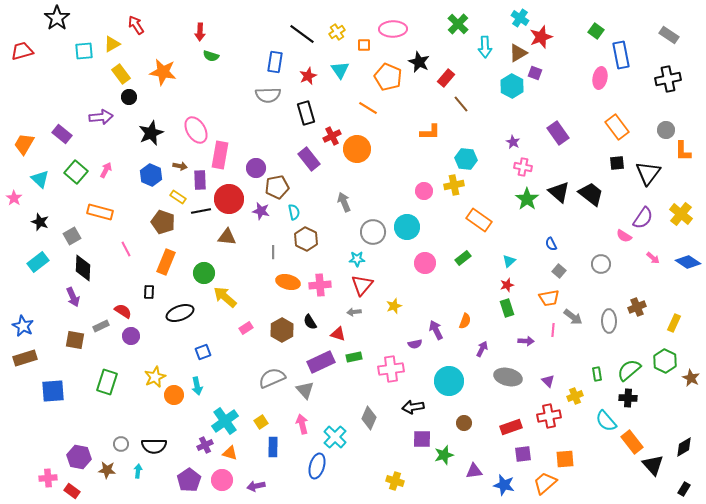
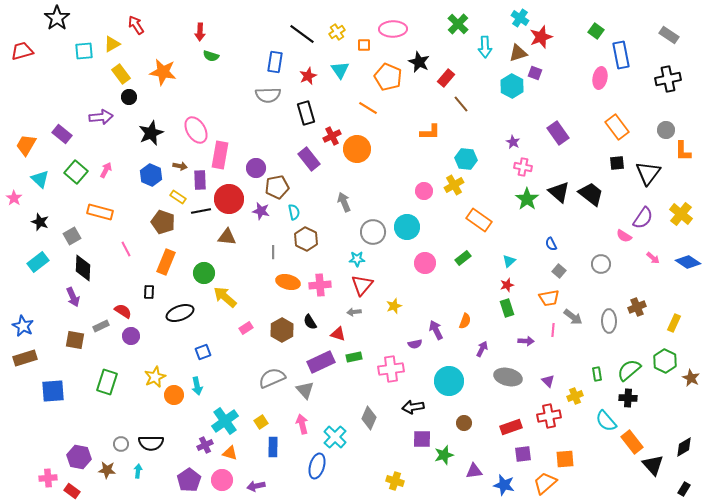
brown triangle at (518, 53): rotated 12 degrees clockwise
orange trapezoid at (24, 144): moved 2 px right, 1 px down
yellow cross at (454, 185): rotated 18 degrees counterclockwise
black semicircle at (154, 446): moved 3 px left, 3 px up
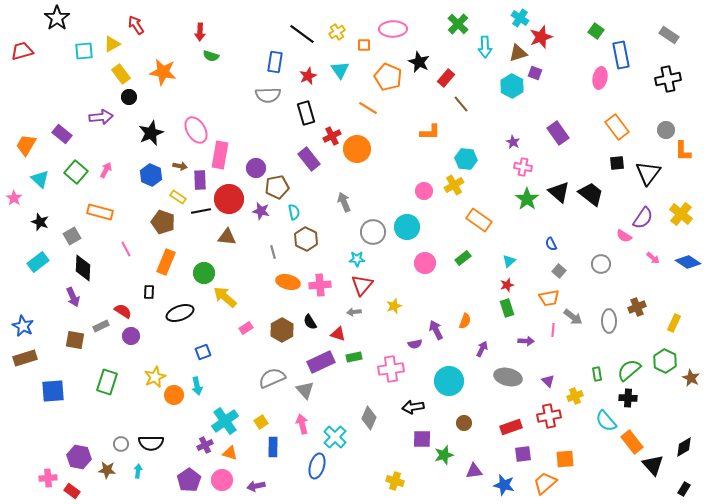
gray line at (273, 252): rotated 16 degrees counterclockwise
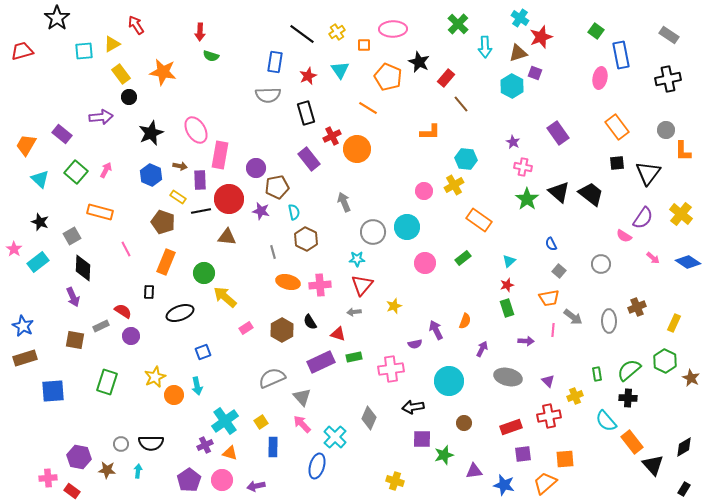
pink star at (14, 198): moved 51 px down
gray triangle at (305, 390): moved 3 px left, 7 px down
pink arrow at (302, 424): rotated 30 degrees counterclockwise
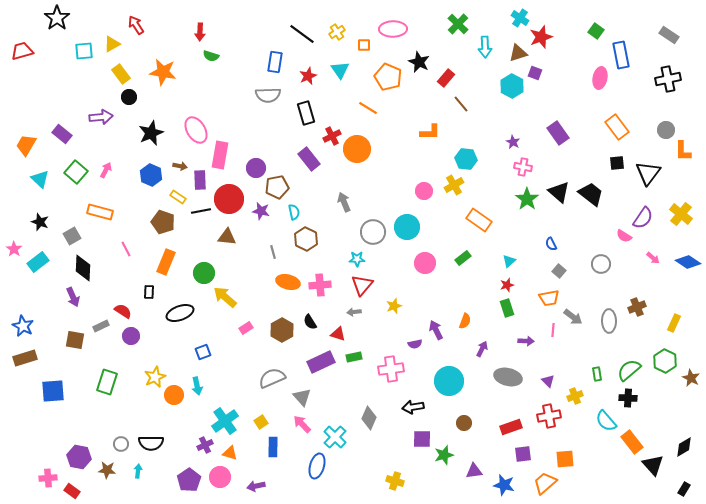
pink circle at (222, 480): moved 2 px left, 3 px up
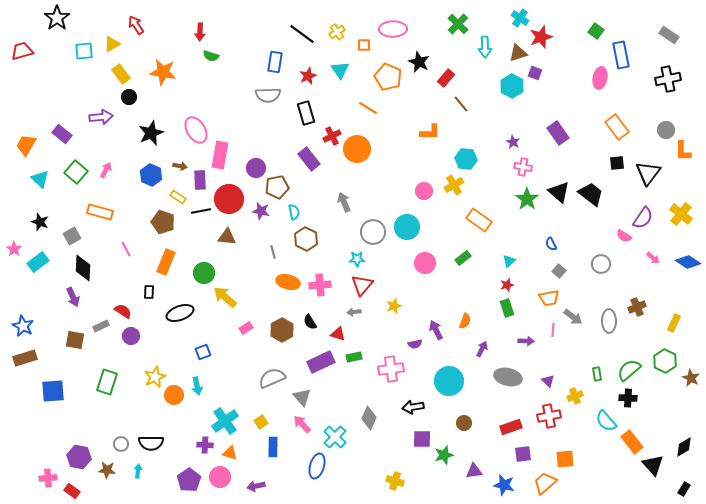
purple cross at (205, 445): rotated 28 degrees clockwise
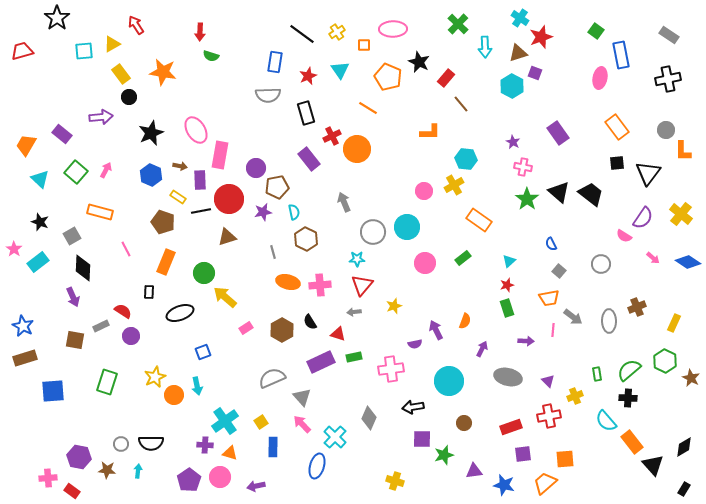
purple star at (261, 211): moved 2 px right, 1 px down; rotated 24 degrees counterclockwise
brown triangle at (227, 237): rotated 24 degrees counterclockwise
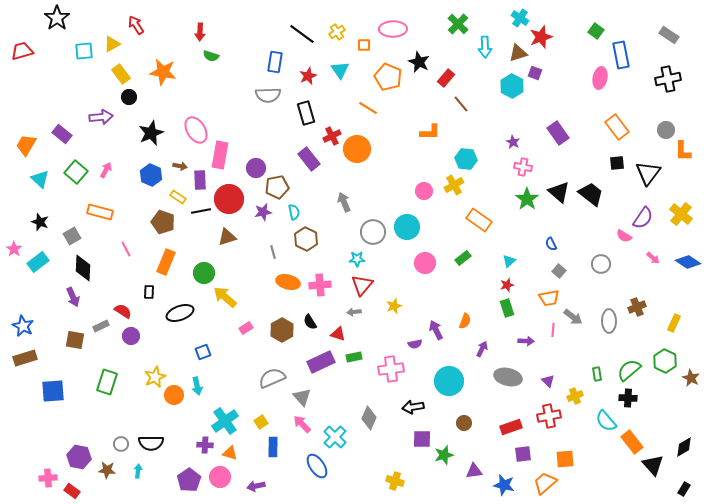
blue ellipse at (317, 466): rotated 50 degrees counterclockwise
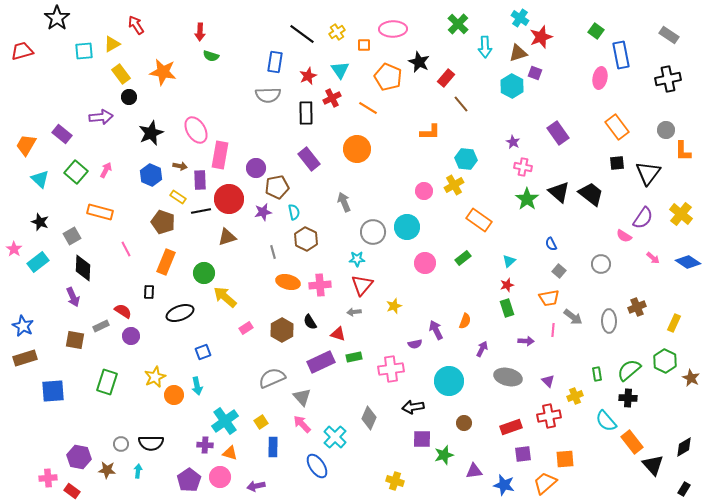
black rectangle at (306, 113): rotated 15 degrees clockwise
red cross at (332, 136): moved 38 px up
